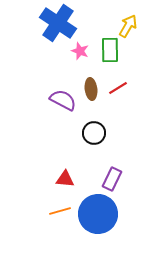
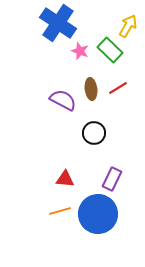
green rectangle: rotated 45 degrees counterclockwise
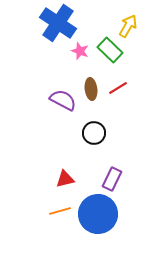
red triangle: rotated 18 degrees counterclockwise
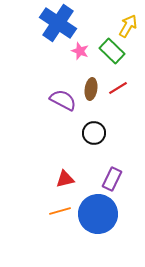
green rectangle: moved 2 px right, 1 px down
brown ellipse: rotated 15 degrees clockwise
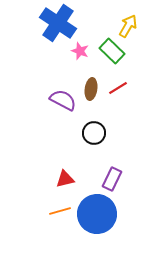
blue circle: moved 1 px left
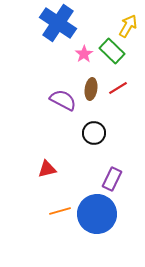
pink star: moved 4 px right, 3 px down; rotated 18 degrees clockwise
red triangle: moved 18 px left, 10 px up
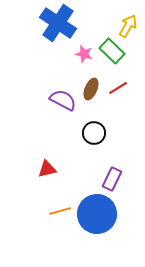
pink star: rotated 24 degrees counterclockwise
brown ellipse: rotated 15 degrees clockwise
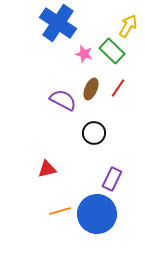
red line: rotated 24 degrees counterclockwise
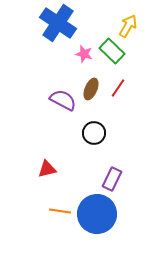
orange line: rotated 25 degrees clockwise
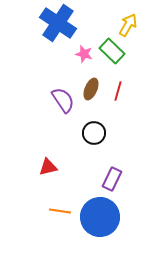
yellow arrow: moved 1 px up
red line: moved 3 px down; rotated 18 degrees counterclockwise
purple semicircle: rotated 28 degrees clockwise
red triangle: moved 1 px right, 2 px up
blue circle: moved 3 px right, 3 px down
